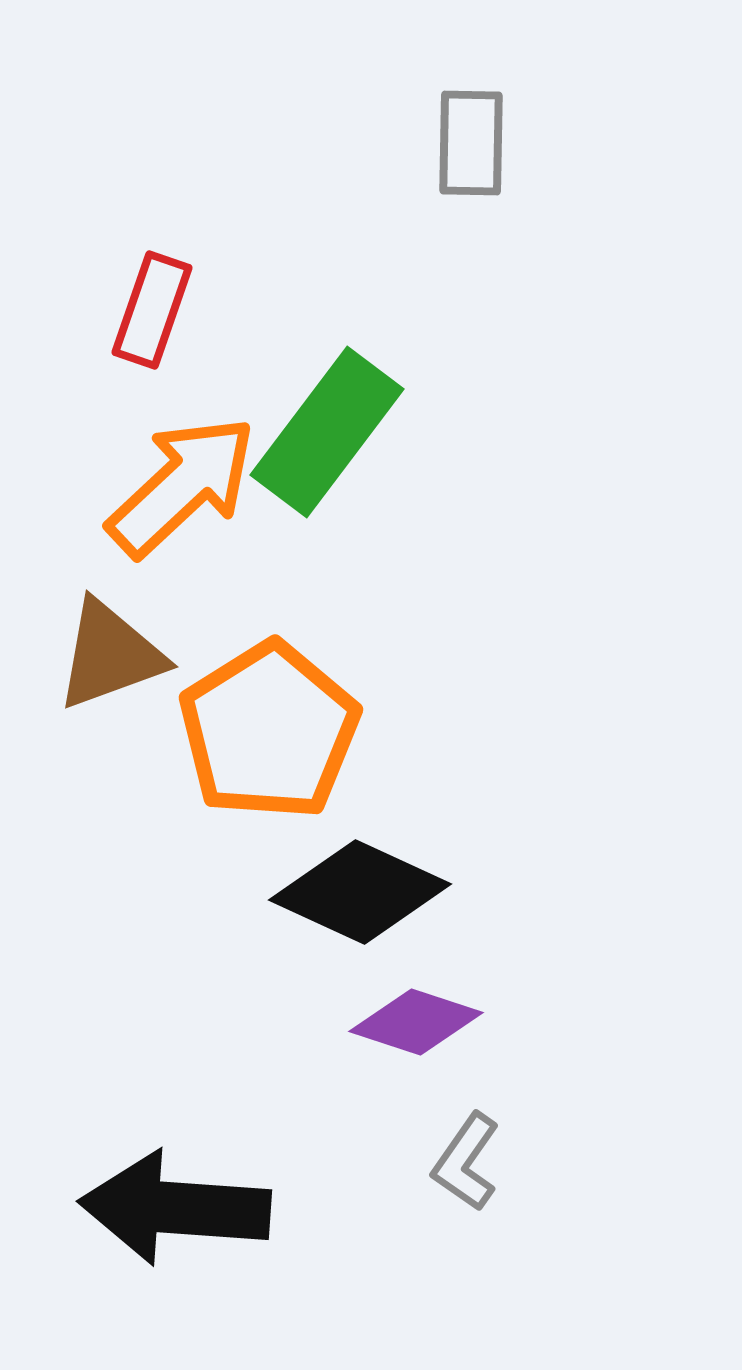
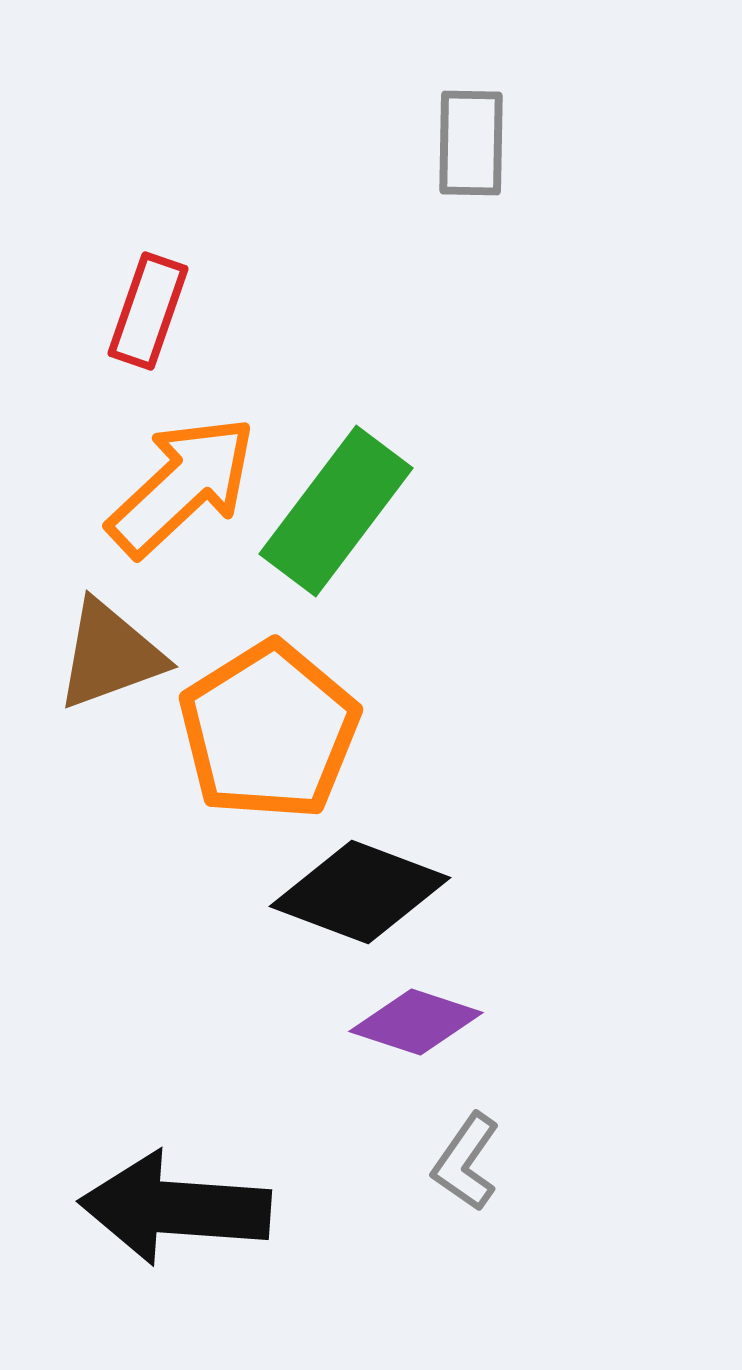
red rectangle: moved 4 px left, 1 px down
green rectangle: moved 9 px right, 79 px down
black diamond: rotated 4 degrees counterclockwise
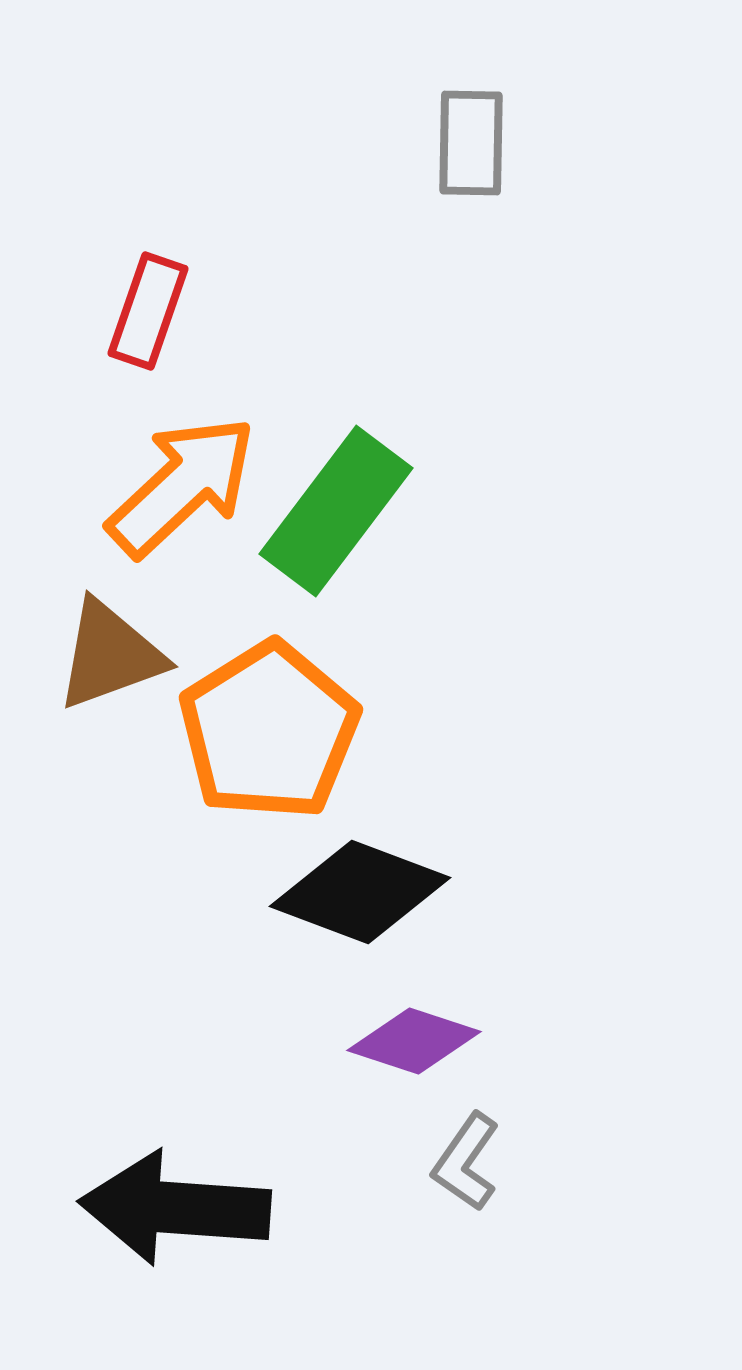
purple diamond: moved 2 px left, 19 px down
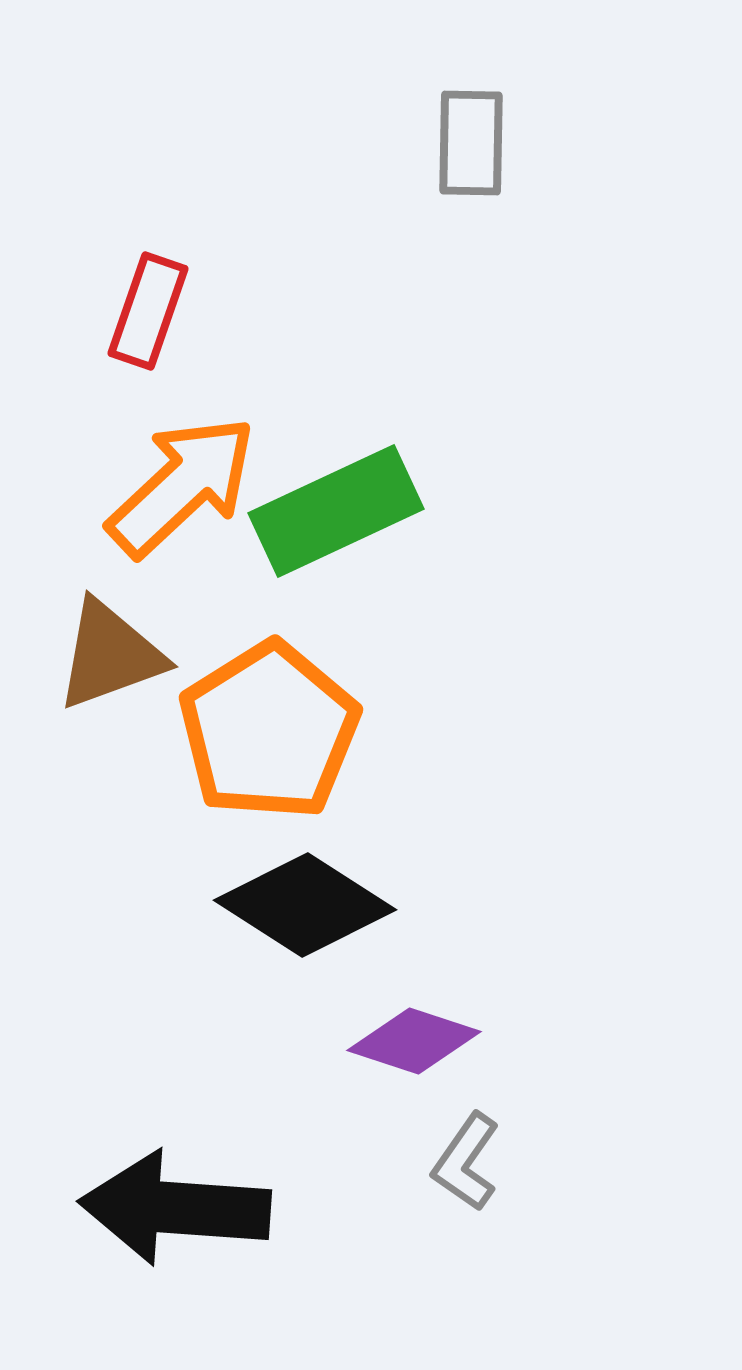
green rectangle: rotated 28 degrees clockwise
black diamond: moved 55 px left, 13 px down; rotated 12 degrees clockwise
